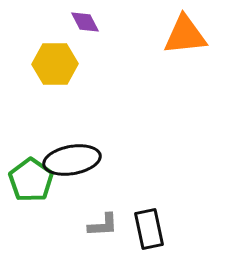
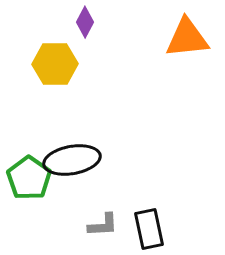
purple diamond: rotated 56 degrees clockwise
orange triangle: moved 2 px right, 3 px down
green pentagon: moved 2 px left, 2 px up
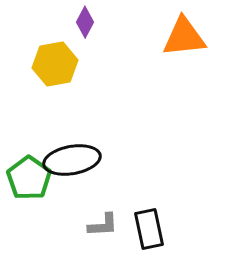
orange triangle: moved 3 px left, 1 px up
yellow hexagon: rotated 9 degrees counterclockwise
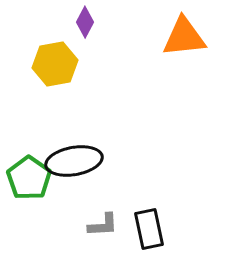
black ellipse: moved 2 px right, 1 px down
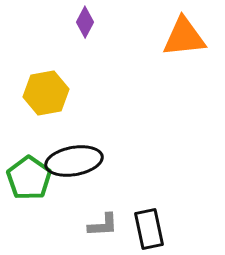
yellow hexagon: moved 9 px left, 29 px down
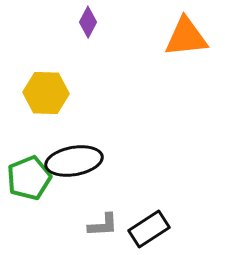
purple diamond: moved 3 px right
orange triangle: moved 2 px right
yellow hexagon: rotated 12 degrees clockwise
green pentagon: rotated 15 degrees clockwise
black rectangle: rotated 69 degrees clockwise
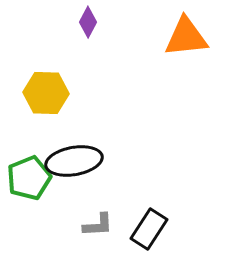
gray L-shape: moved 5 px left
black rectangle: rotated 24 degrees counterclockwise
